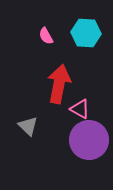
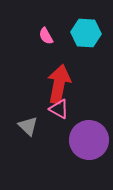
pink triangle: moved 21 px left
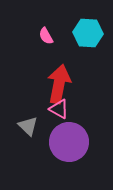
cyan hexagon: moved 2 px right
purple circle: moved 20 px left, 2 px down
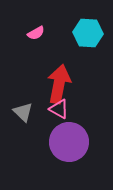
pink semicircle: moved 10 px left, 3 px up; rotated 90 degrees counterclockwise
gray triangle: moved 5 px left, 14 px up
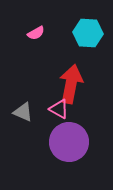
red arrow: moved 12 px right
gray triangle: rotated 20 degrees counterclockwise
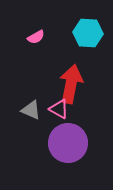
pink semicircle: moved 4 px down
gray triangle: moved 8 px right, 2 px up
purple circle: moved 1 px left, 1 px down
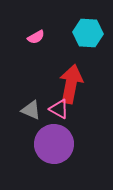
purple circle: moved 14 px left, 1 px down
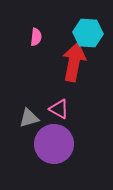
pink semicircle: rotated 54 degrees counterclockwise
red arrow: moved 3 px right, 22 px up
gray triangle: moved 2 px left, 8 px down; rotated 40 degrees counterclockwise
